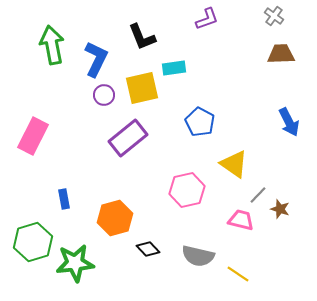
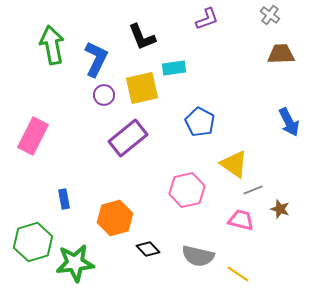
gray cross: moved 4 px left, 1 px up
gray line: moved 5 px left, 5 px up; rotated 24 degrees clockwise
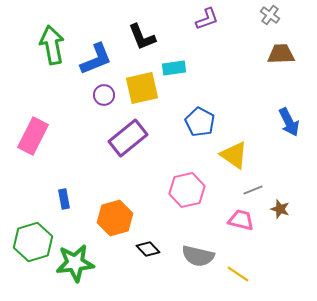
blue L-shape: rotated 42 degrees clockwise
yellow triangle: moved 9 px up
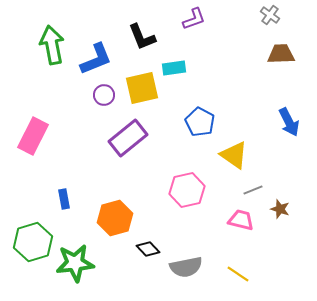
purple L-shape: moved 13 px left
gray semicircle: moved 12 px left, 11 px down; rotated 24 degrees counterclockwise
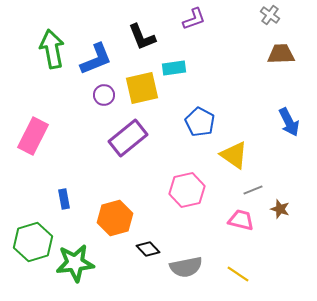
green arrow: moved 4 px down
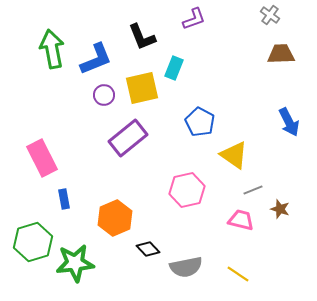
cyan rectangle: rotated 60 degrees counterclockwise
pink rectangle: moved 9 px right, 22 px down; rotated 54 degrees counterclockwise
orange hexagon: rotated 8 degrees counterclockwise
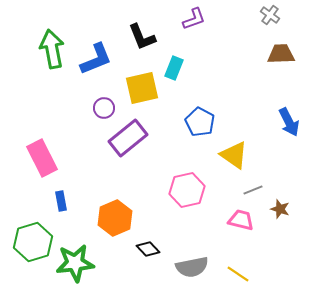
purple circle: moved 13 px down
blue rectangle: moved 3 px left, 2 px down
gray semicircle: moved 6 px right
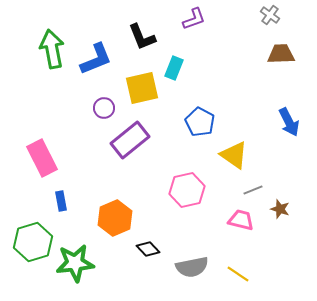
purple rectangle: moved 2 px right, 2 px down
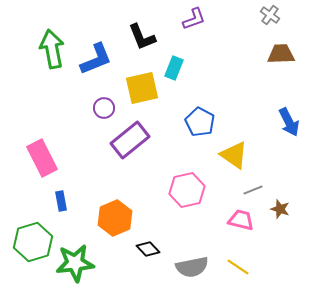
yellow line: moved 7 px up
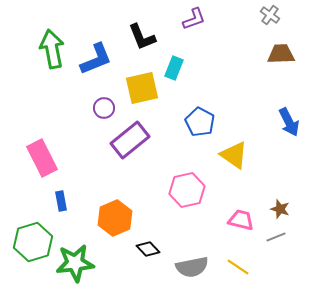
gray line: moved 23 px right, 47 px down
